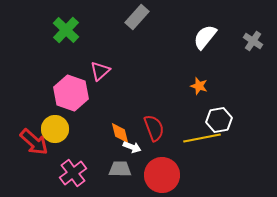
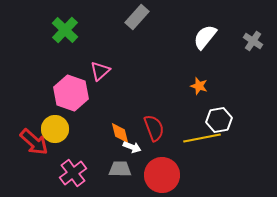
green cross: moved 1 px left
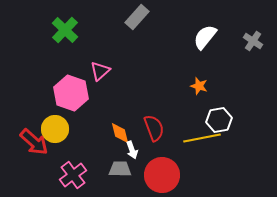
white arrow: moved 3 px down; rotated 48 degrees clockwise
pink cross: moved 2 px down
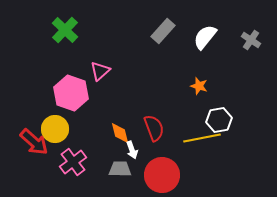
gray rectangle: moved 26 px right, 14 px down
gray cross: moved 2 px left, 1 px up
pink cross: moved 13 px up
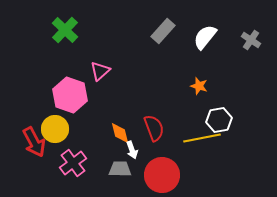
pink hexagon: moved 1 px left, 2 px down
red arrow: rotated 20 degrees clockwise
pink cross: moved 1 px down
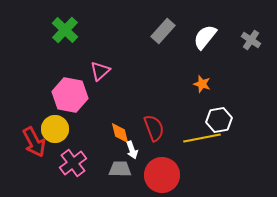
orange star: moved 3 px right, 2 px up
pink hexagon: rotated 8 degrees counterclockwise
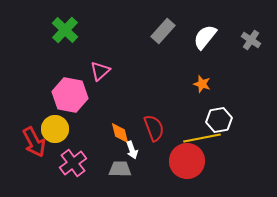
red circle: moved 25 px right, 14 px up
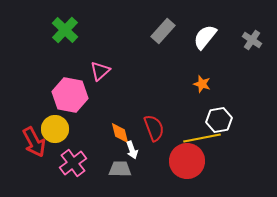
gray cross: moved 1 px right
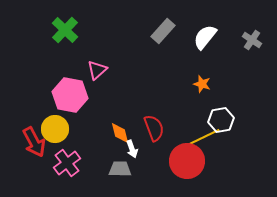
pink triangle: moved 3 px left, 1 px up
white hexagon: moved 2 px right
yellow line: rotated 15 degrees counterclockwise
white arrow: moved 1 px up
pink cross: moved 6 px left
